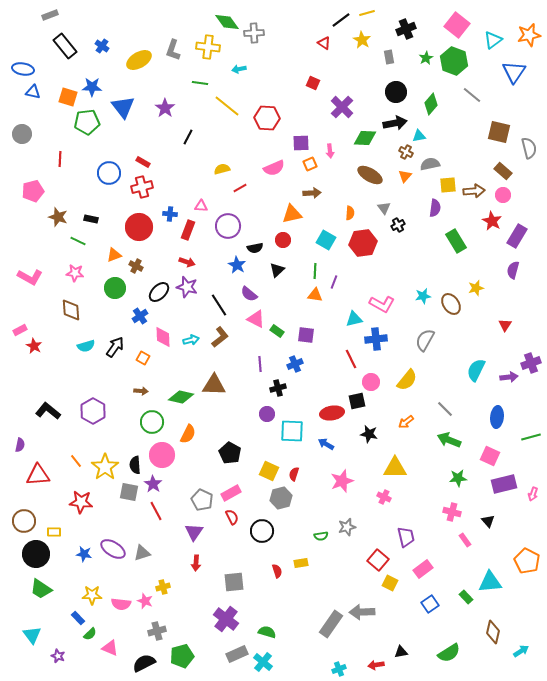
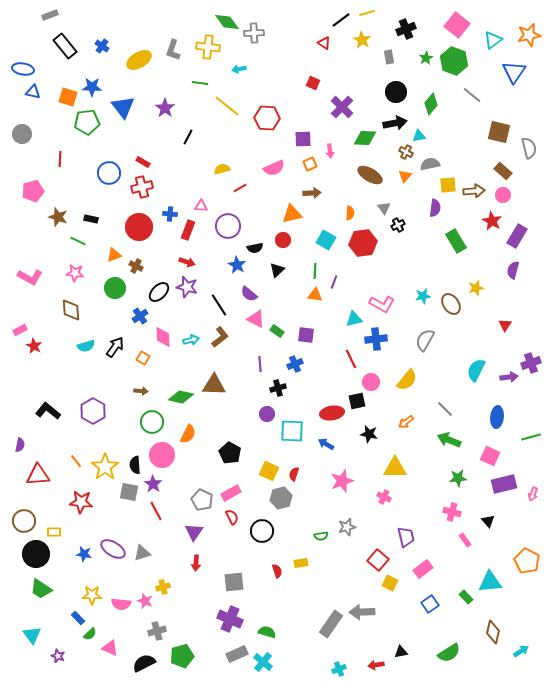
purple square at (301, 143): moved 2 px right, 4 px up
purple cross at (226, 619): moved 4 px right; rotated 15 degrees counterclockwise
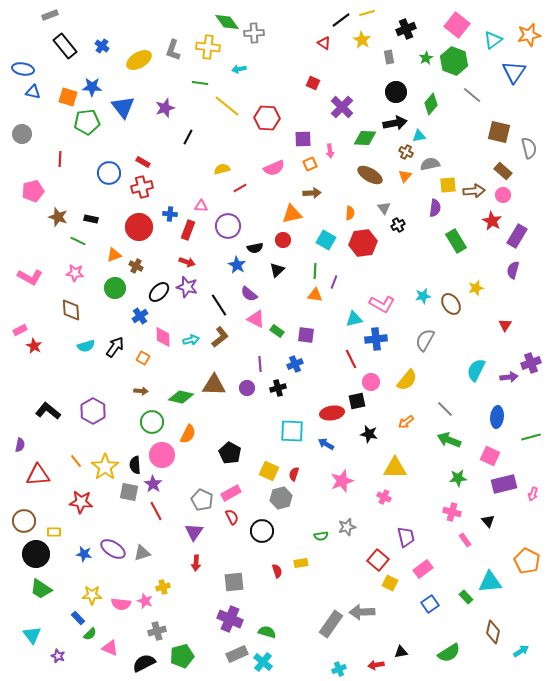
purple star at (165, 108): rotated 18 degrees clockwise
purple circle at (267, 414): moved 20 px left, 26 px up
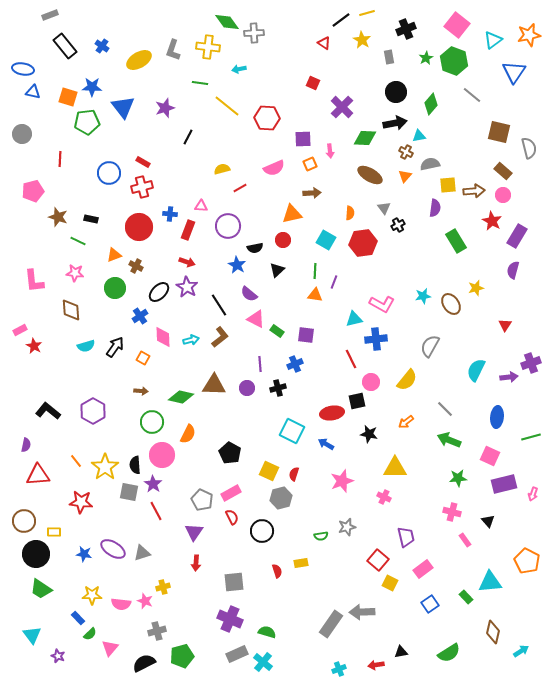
pink L-shape at (30, 277): moved 4 px right, 4 px down; rotated 55 degrees clockwise
purple star at (187, 287): rotated 15 degrees clockwise
gray semicircle at (425, 340): moved 5 px right, 6 px down
cyan square at (292, 431): rotated 25 degrees clockwise
purple semicircle at (20, 445): moved 6 px right
pink triangle at (110, 648): rotated 48 degrees clockwise
